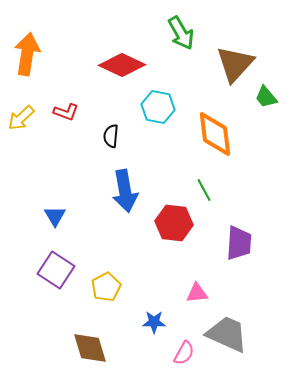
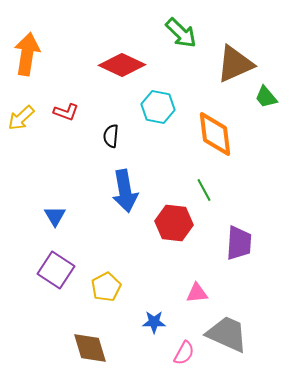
green arrow: rotated 16 degrees counterclockwise
brown triangle: rotated 24 degrees clockwise
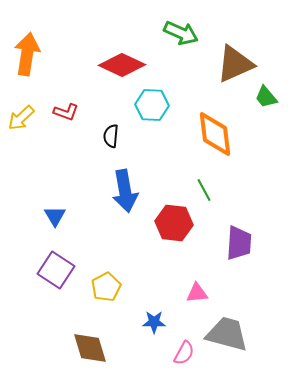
green arrow: rotated 20 degrees counterclockwise
cyan hexagon: moved 6 px left, 2 px up; rotated 8 degrees counterclockwise
gray trapezoid: rotated 9 degrees counterclockwise
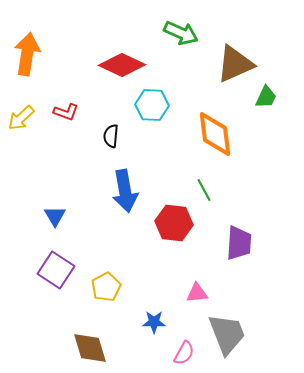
green trapezoid: rotated 115 degrees counterclockwise
gray trapezoid: rotated 54 degrees clockwise
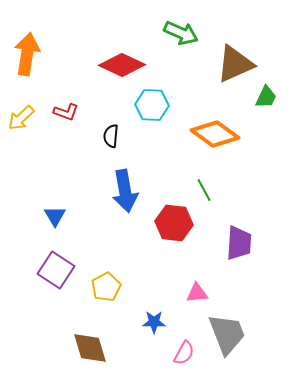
orange diamond: rotated 48 degrees counterclockwise
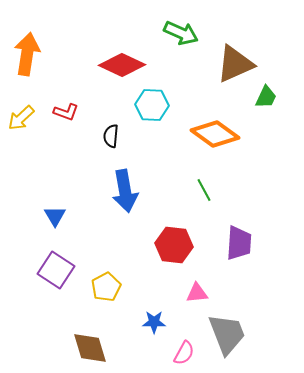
red hexagon: moved 22 px down
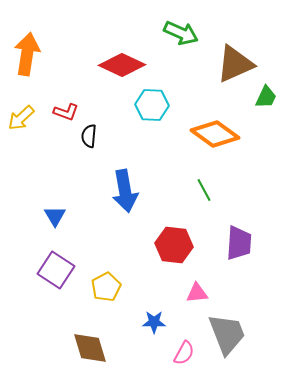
black semicircle: moved 22 px left
